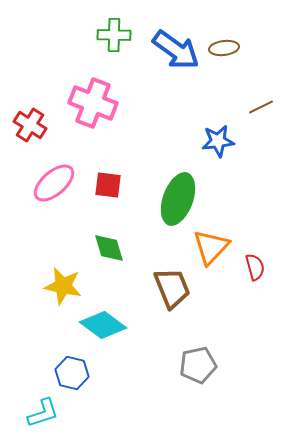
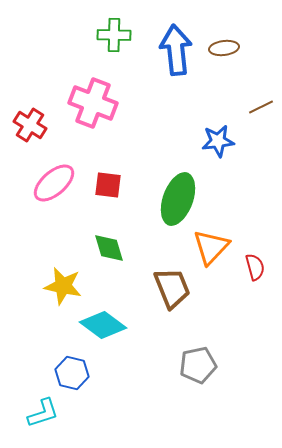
blue arrow: rotated 132 degrees counterclockwise
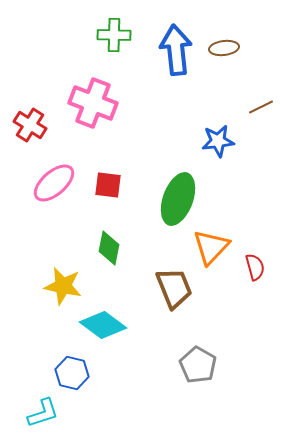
green diamond: rotated 28 degrees clockwise
brown trapezoid: moved 2 px right
gray pentagon: rotated 30 degrees counterclockwise
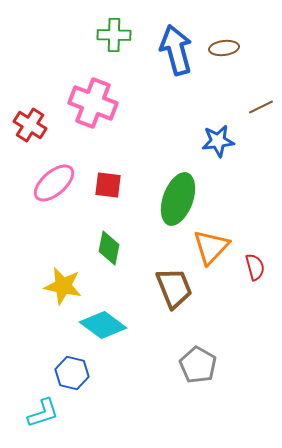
blue arrow: rotated 9 degrees counterclockwise
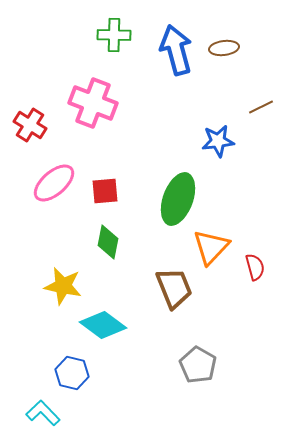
red square: moved 3 px left, 6 px down; rotated 12 degrees counterclockwise
green diamond: moved 1 px left, 6 px up
cyan L-shape: rotated 116 degrees counterclockwise
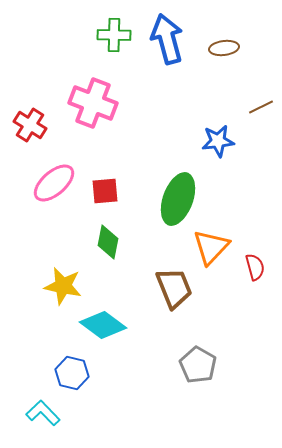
blue arrow: moved 9 px left, 11 px up
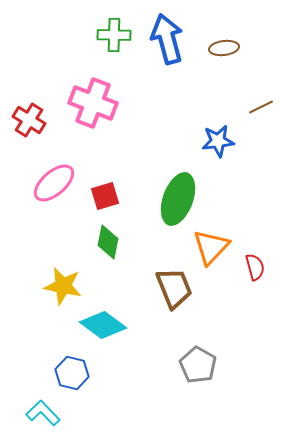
red cross: moved 1 px left, 5 px up
red square: moved 5 px down; rotated 12 degrees counterclockwise
